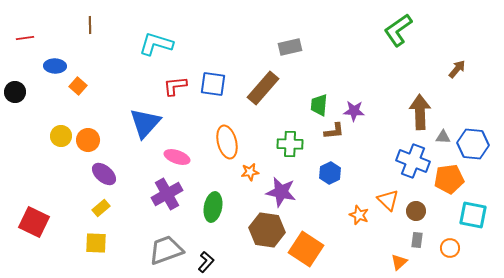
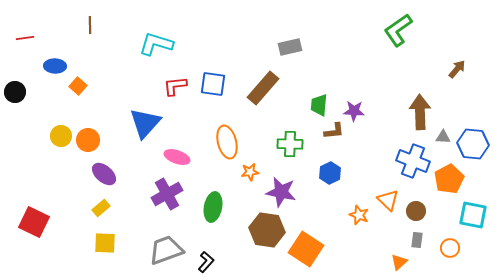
orange pentagon at (449, 179): rotated 20 degrees counterclockwise
yellow square at (96, 243): moved 9 px right
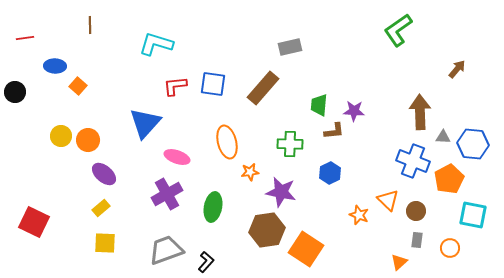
brown hexagon at (267, 230): rotated 16 degrees counterclockwise
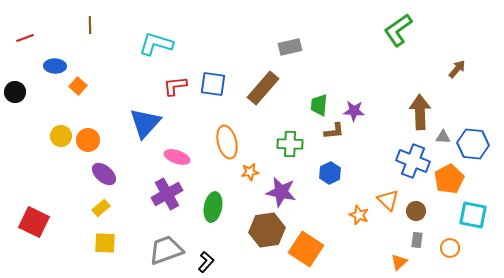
red line at (25, 38): rotated 12 degrees counterclockwise
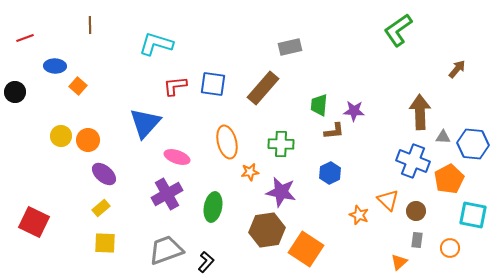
green cross at (290, 144): moved 9 px left
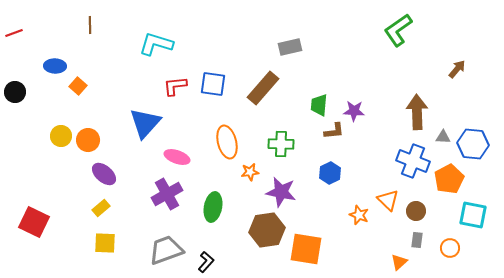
red line at (25, 38): moved 11 px left, 5 px up
brown arrow at (420, 112): moved 3 px left
orange square at (306, 249): rotated 24 degrees counterclockwise
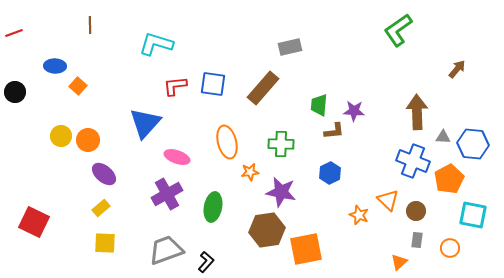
orange square at (306, 249): rotated 20 degrees counterclockwise
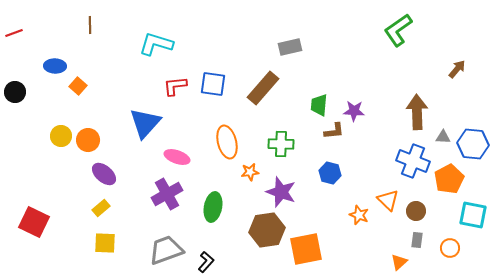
blue hexagon at (330, 173): rotated 20 degrees counterclockwise
purple star at (281, 192): rotated 8 degrees clockwise
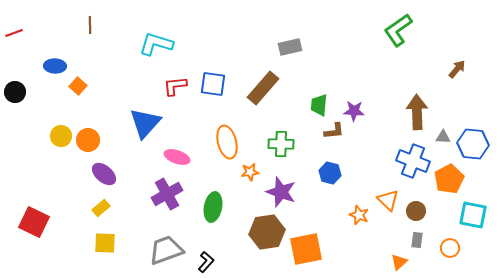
brown hexagon at (267, 230): moved 2 px down
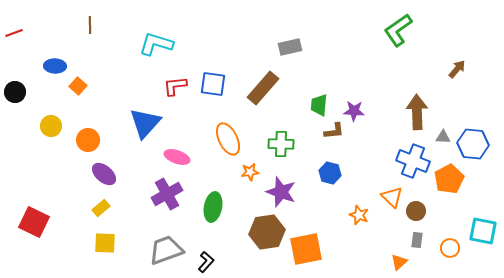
yellow circle at (61, 136): moved 10 px left, 10 px up
orange ellipse at (227, 142): moved 1 px right, 3 px up; rotated 12 degrees counterclockwise
orange triangle at (388, 200): moved 4 px right, 3 px up
cyan square at (473, 215): moved 10 px right, 16 px down
